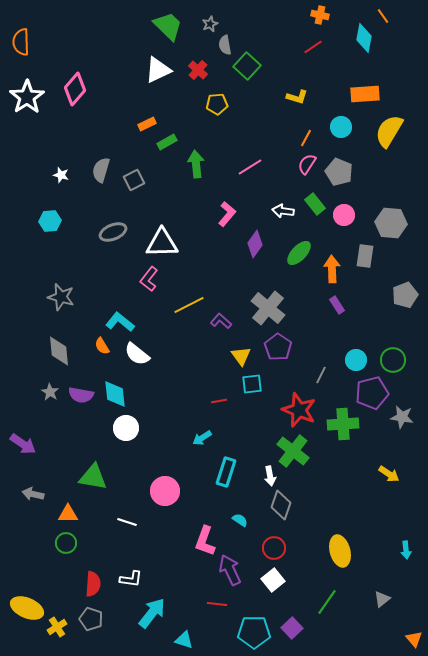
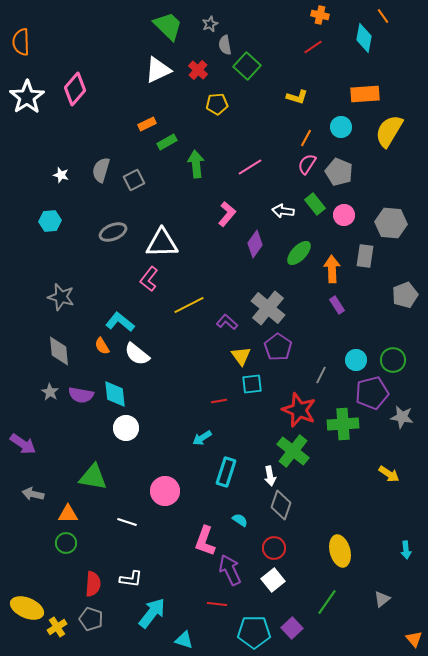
purple L-shape at (221, 321): moved 6 px right, 1 px down
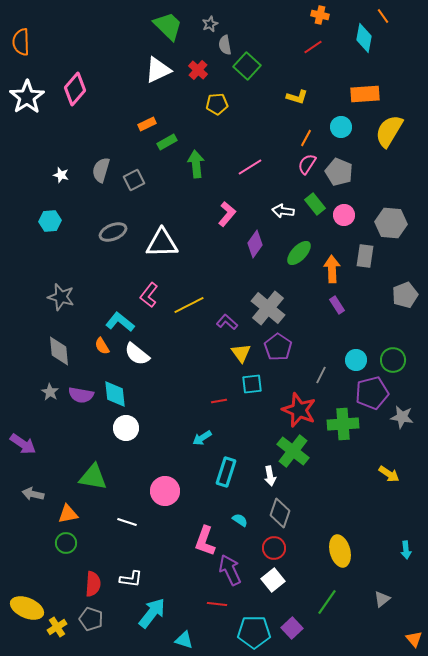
pink L-shape at (149, 279): moved 16 px down
yellow triangle at (241, 356): moved 3 px up
gray diamond at (281, 505): moved 1 px left, 8 px down
orange triangle at (68, 514): rotated 10 degrees counterclockwise
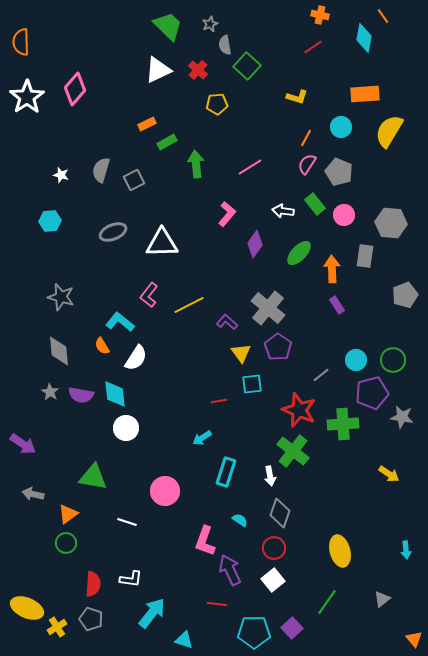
white semicircle at (137, 354): moved 1 px left, 4 px down; rotated 96 degrees counterclockwise
gray line at (321, 375): rotated 24 degrees clockwise
orange triangle at (68, 514): rotated 25 degrees counterclockwise
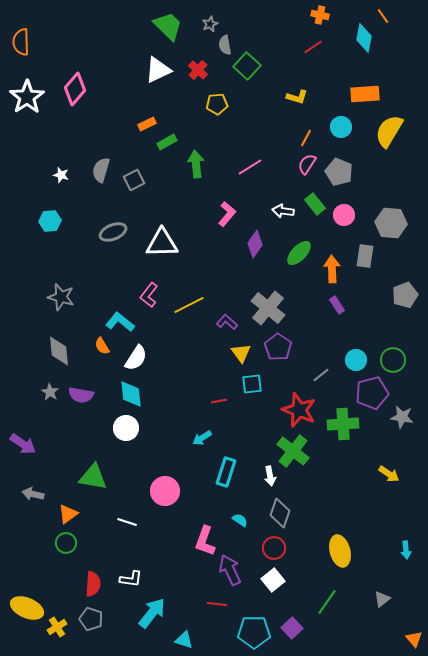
cyan diamond at (115, 394): moved 16 px right
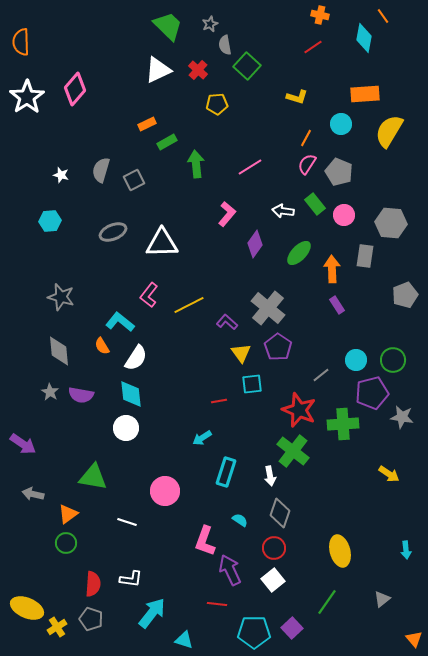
cyan circle at (341, 127): moved 3 px up
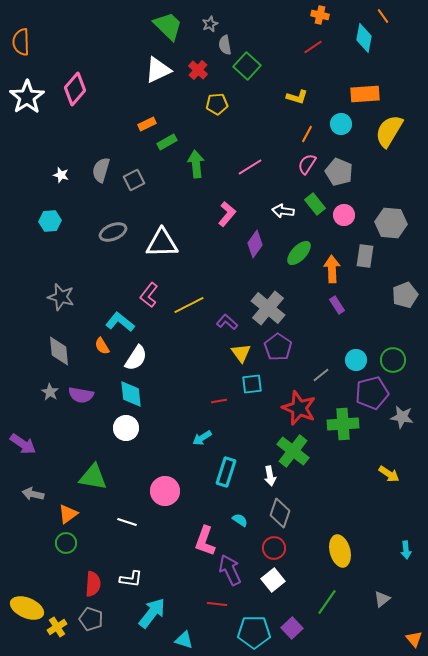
orange line at (306, 138): moved 1 px right, 4 px up
red star at (299, 410): moved 2 px up
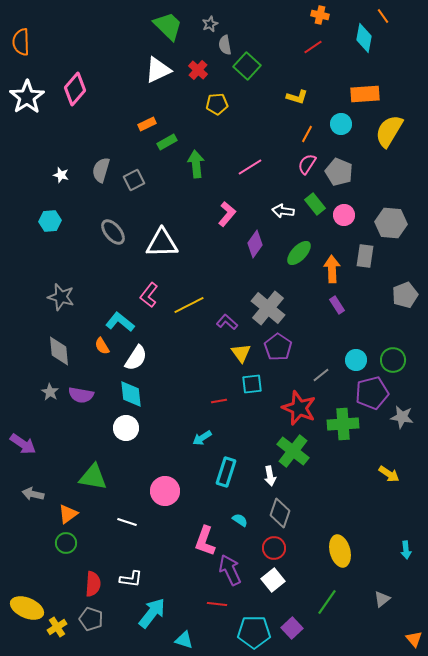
gray ellipse at (113, 232): rotated 72 degrees clockwise
